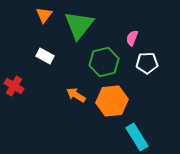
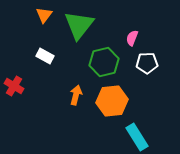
orange arrow: rotated 72 degrees clockwise
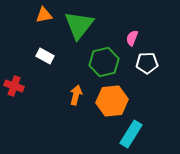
orange triangle: rotated 42 degrees clockwise
red cross: rotated 12 degrees counterclockwise
cyan rectangle: moved 6 px left, 3 px up; rotated 64 degrees clockwise
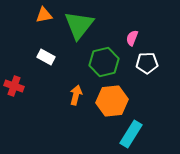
white rectangle: moved 1 px right, 1 px down
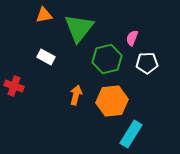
green triangle: moved 3 px down
green hexagon: moved 3 px right, 3 px up
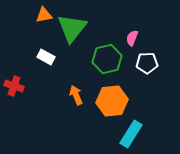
green triangle: moved 7 px left
orange arrow: rotated 36 degrees counterclockwise
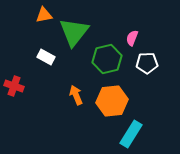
green triangle: moved 2 px right, 4 px down
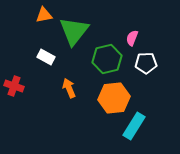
green triangle: moved 1 px up
white pentagon: moved 1 px left
orange arrow: moved 7 px left, 7 px up
orange hexagon: moved 2 px right, 3 px up
cyan rectangle: moved 3 px right, 8 px up
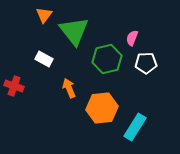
orange triangle: rotated 42 degrees counterclockwise
green triangle: rotated 16 degrees counterclockwise
white rectangle: moved 2 px left, 2 px down
orange hexagon: moved 12 px left, 10 px down
cyan rectangle: moved 1 px right, 1 px down
